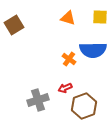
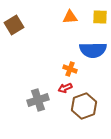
orange triangle: moved 2 px right, 1 px up; rotated 21 degrees counterclockwise
orange cross: moved 1 px right, 10 px down; rotated 16 degrees counterclockwise
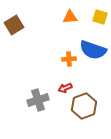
yellow square: rotated 14 degrees clockwise
blue semicircle: rotated 20 degrees clockwise
orange cross: moved 1 px left, 10 px up; rotated 24 degrees counterclockwise
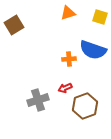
orange triangle: moved 2 px left, 4 px up; rotated 14 degrees counterclockwise
brown hexagon: moved 1 px right
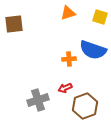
brown square: moved 1 px up; rotated 24 degrees clockwise
